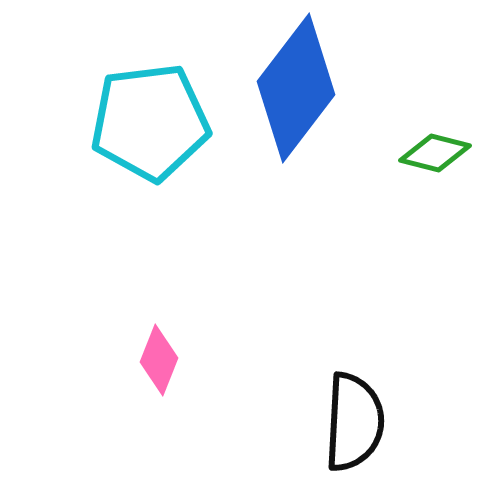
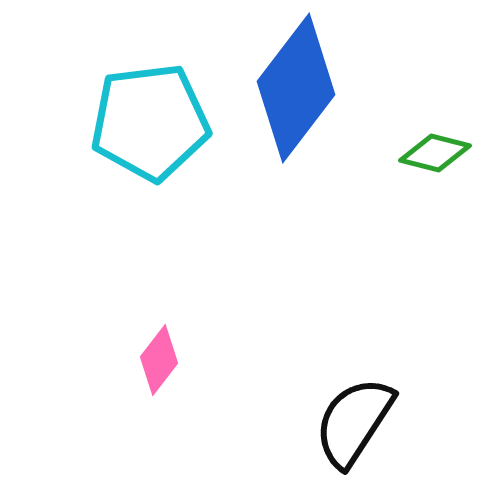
pink diamond: rotated 16 degrees clockwise
black semicircle: rotated 150 degrees counterclockwise
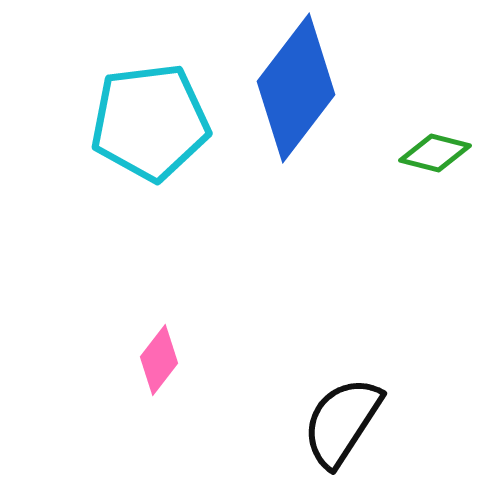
black semicircle: moved 12 px left
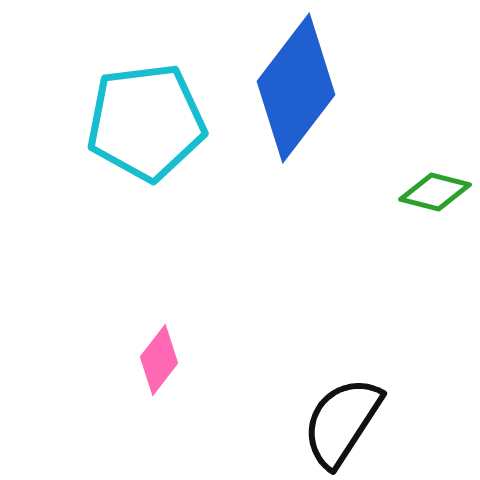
cyan pentagon: moved 4 px left
green diamond: moved 39 px down
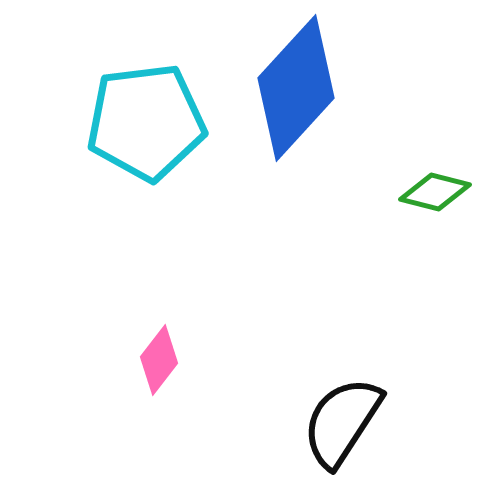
blue diamond: rotated 5 degrees clockwise
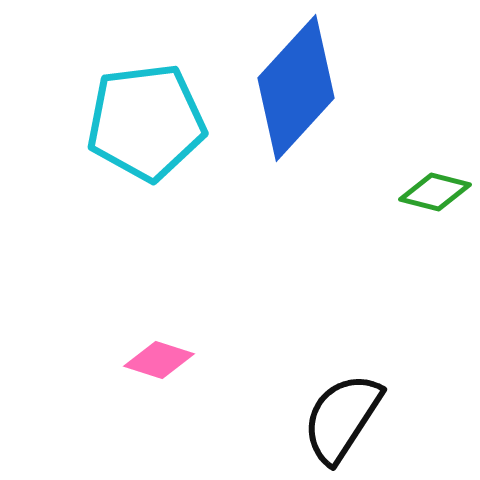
pink diamond: rotated 70 degrees clockwise
black semicircle: moved 4 px up
